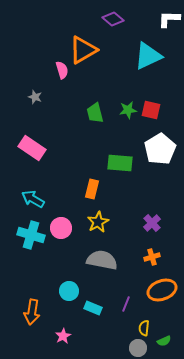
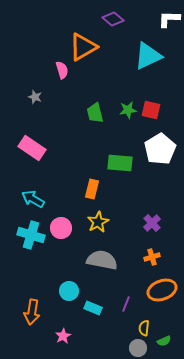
orange triangle: moved 3 px up
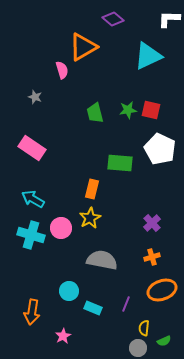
white pentagon: rotated 16 degrees counterclockwise
yellow star: moved 8 px left, 4 px up
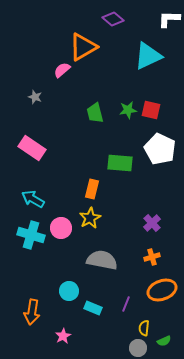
pink semicircle: rotated 114 degrees counterclockwise
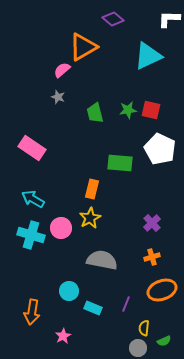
gray star: moved 23 px right
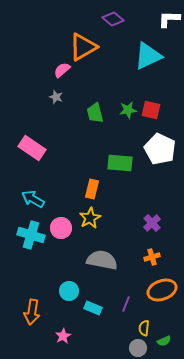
gray star: moved 2 px left
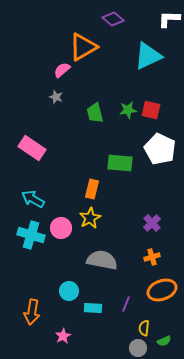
cyan rectangle: rotated 18 degrees counterclockwise
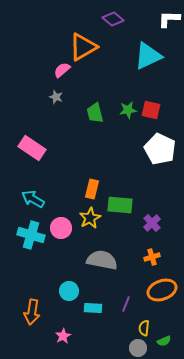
green rectangle: moved 42 px down
